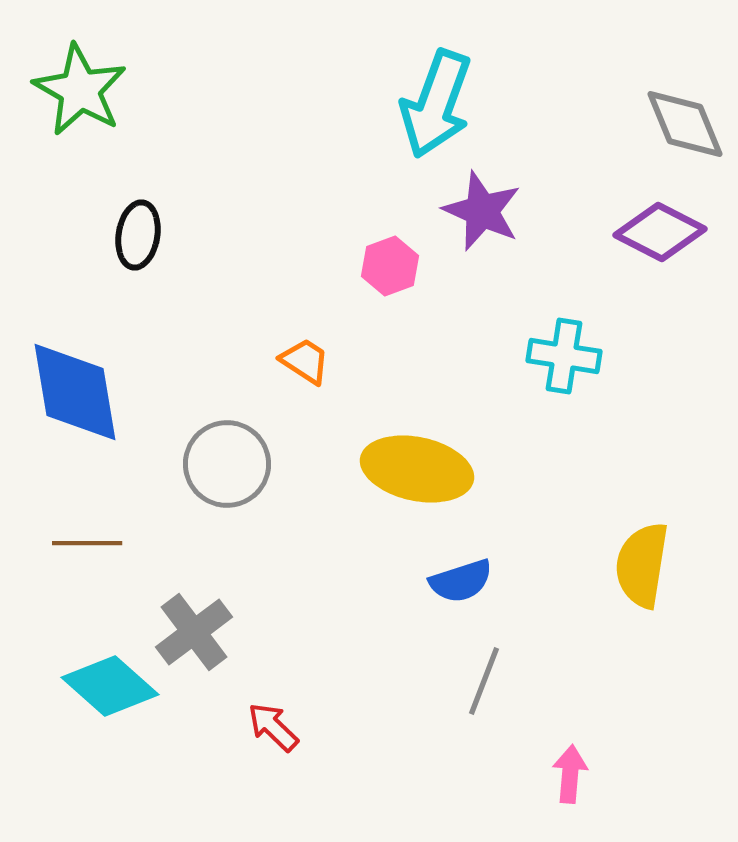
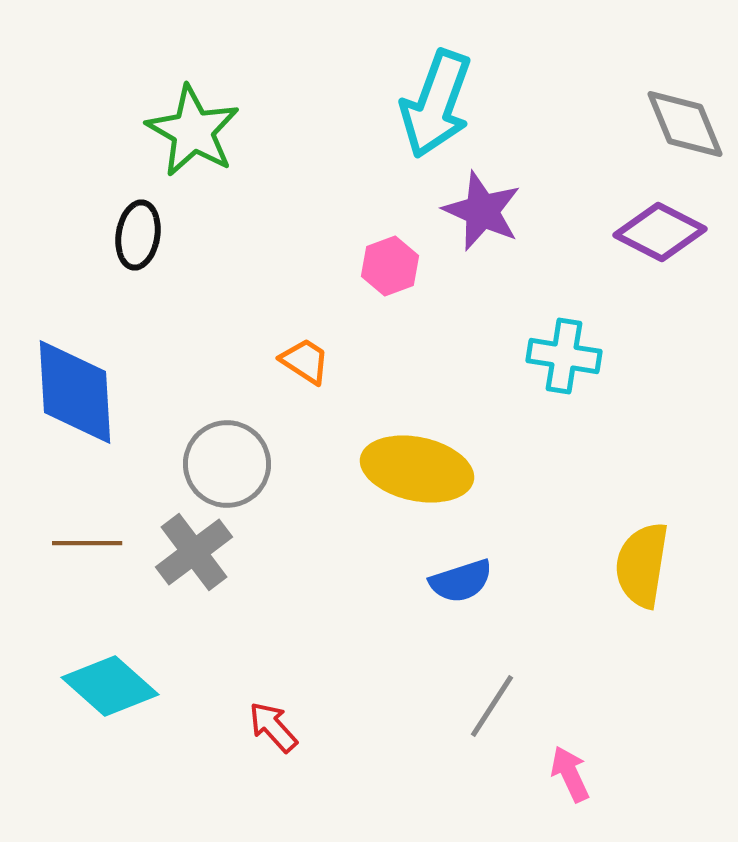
green star: moved 113 px right, 41 px down
blue diamond: rotated 6 degrees clockwise
gray cross: moved 80 px up
gray line: moved 8 px right, 25 px down; rotated 12 degrees clockwise
red arrow: rotated 4 degrees clockwise
pink arrow: rotated 30 degrees counterclockwise
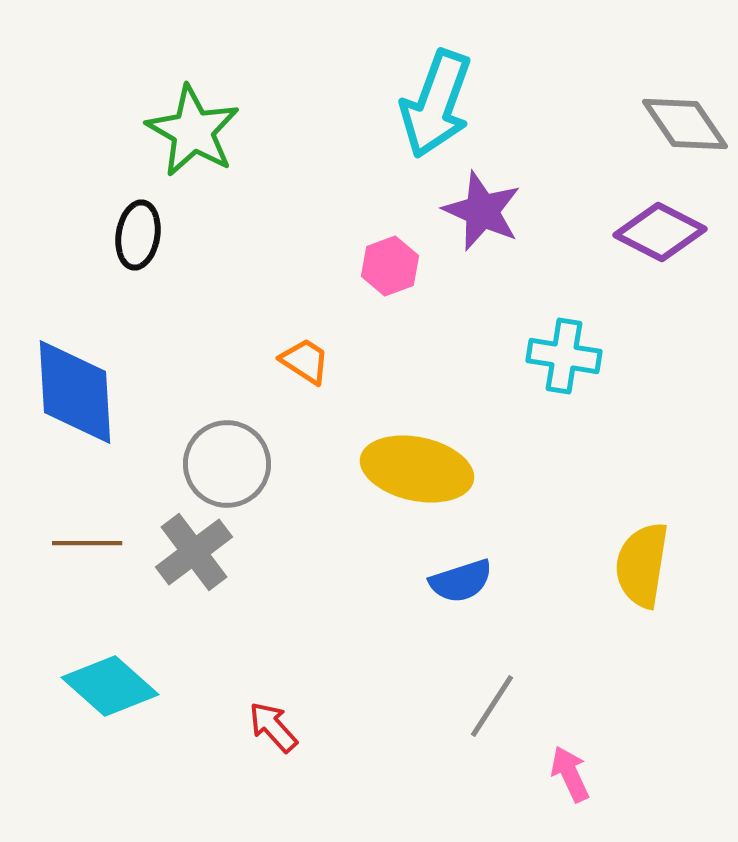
gray diamond: rotated 12 degrees counterclockwise
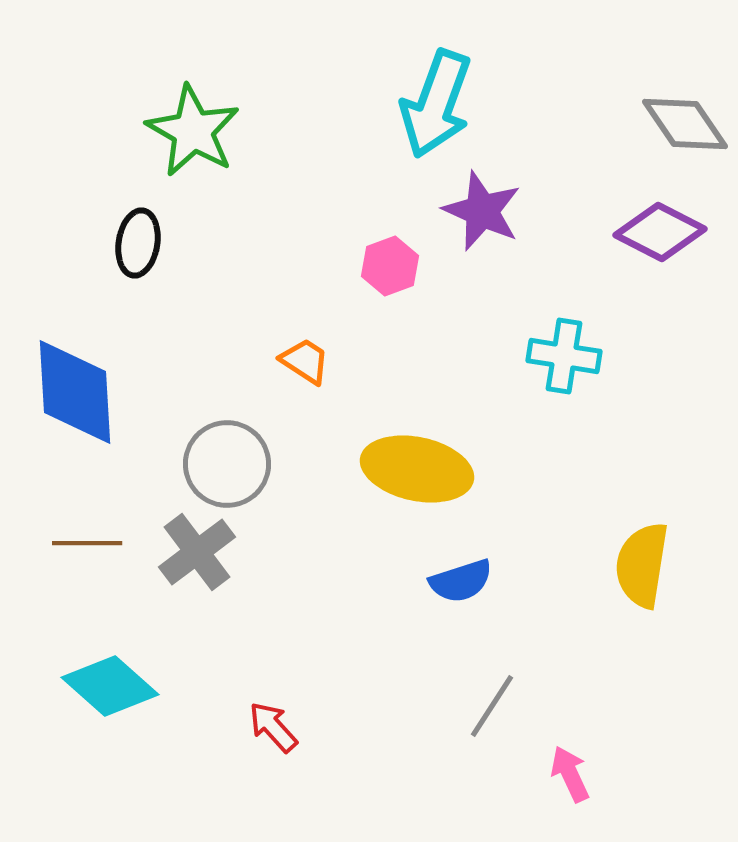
black ellipse: moved 8 px down
gray cross: moved 3 px right
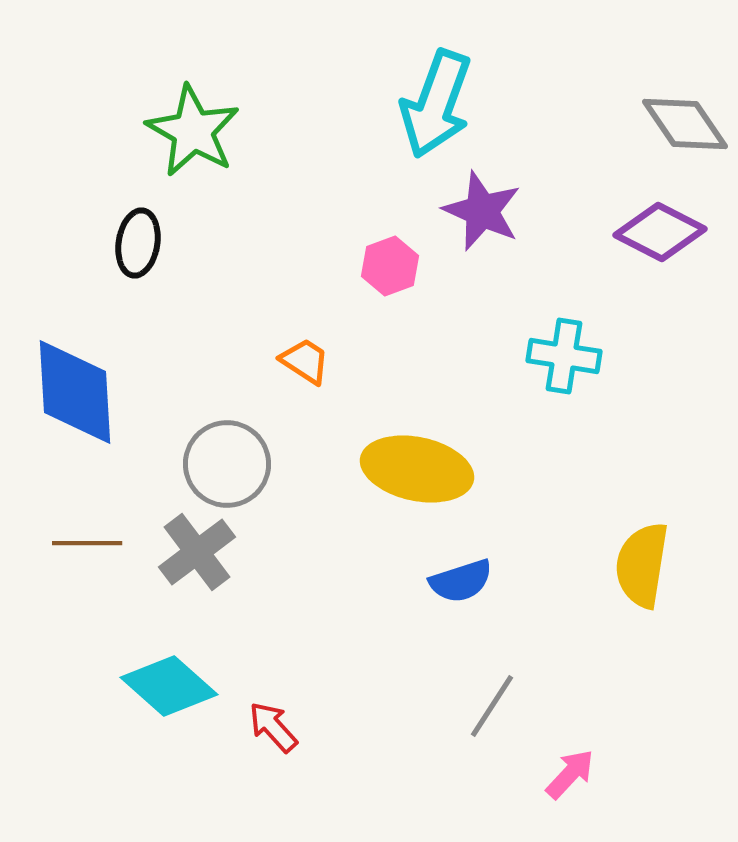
cyan diamond: moved 59 px right
pink arrow: rotated 68 degrees clockwise
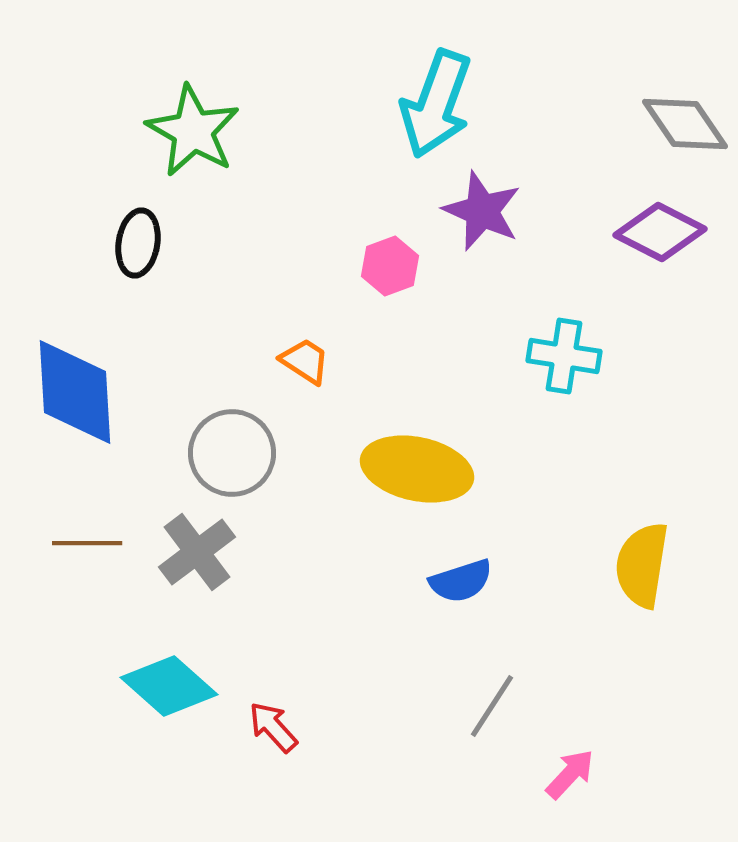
gray circle: moved 5 px right, 11 px up
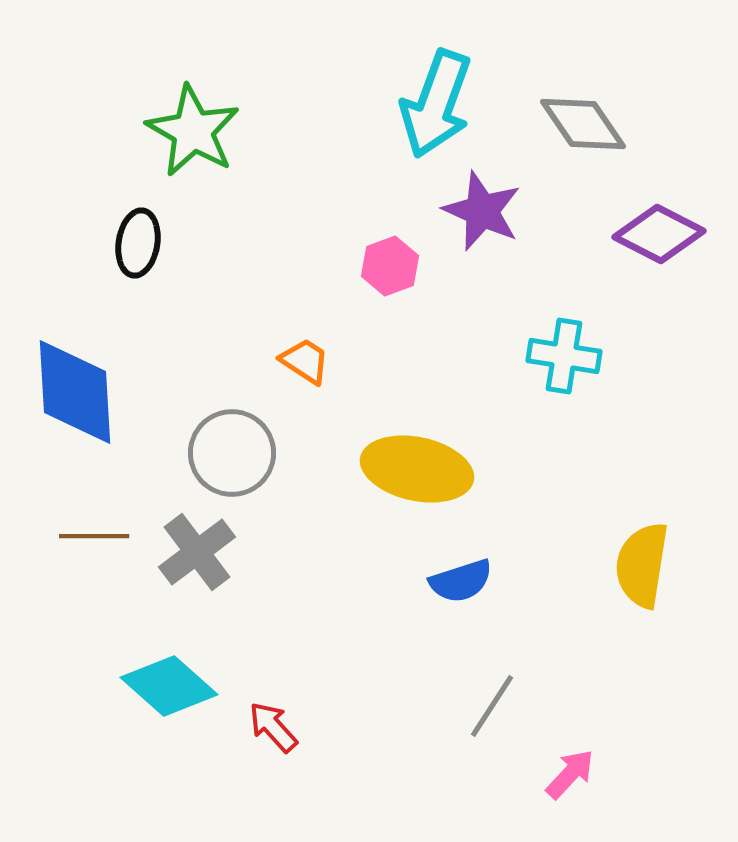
gray diamond: moved 102 px left
purple diamond: moved 1 px left, 2 px down
brown line: moved 7 px right, 7 px up
